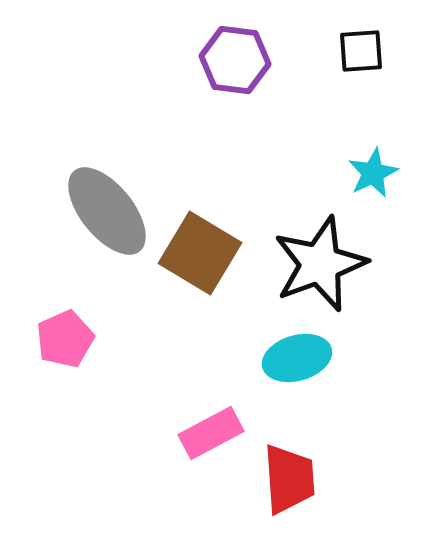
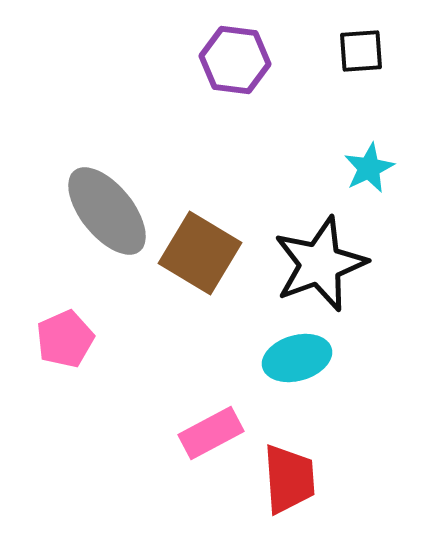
cyan star: moved 4 px left, 5 px up
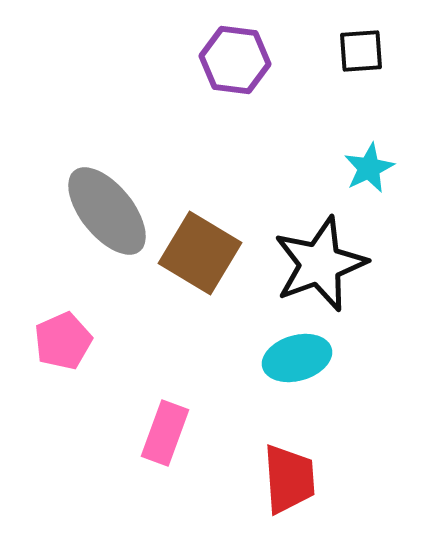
pink pentagon: moved 2 px left, 2 px down
pink rectangle: moved 46 px left; rotated 42 degrees counterclockwise
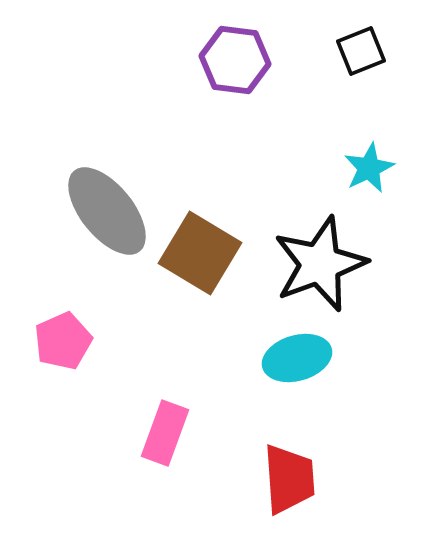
black square: rotated 18 degrees counterclockwise
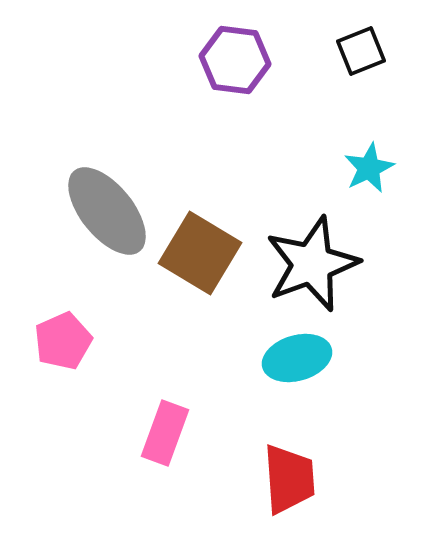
black star: moved 8 px left
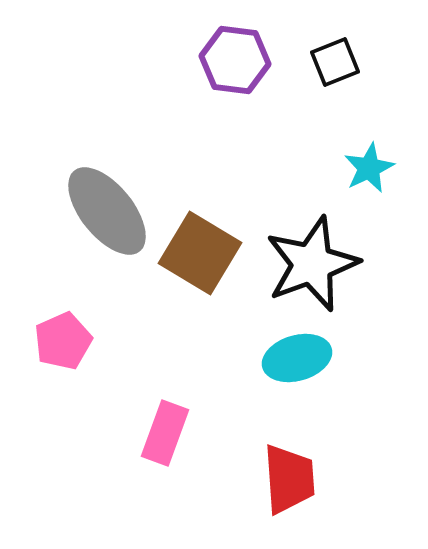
black square: moved 26 px left, 11 px down
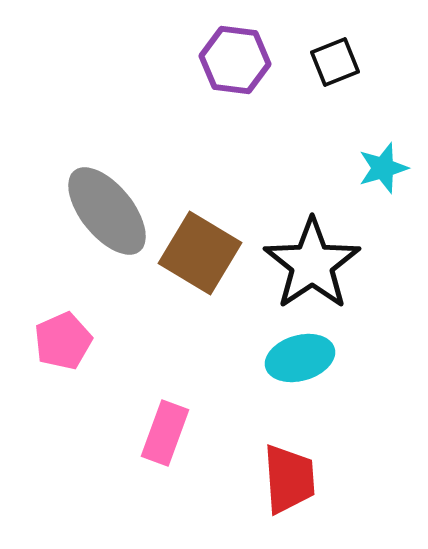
cyan star: moved 14 px right; rotated 9 degrees clockwise
black star: rotated 14 degrees counterclockwise
cyan ellipse: moved 3 px right
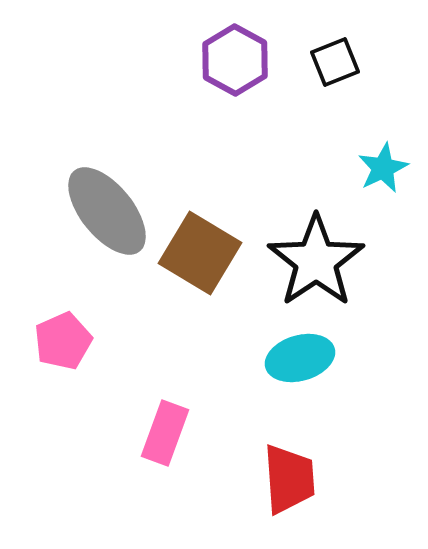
purple hexagon: rotated 22 degrees clockwise
cyan star: rotated 9 degrees counterclockwise
black star: moved 4 px right, 3 px up
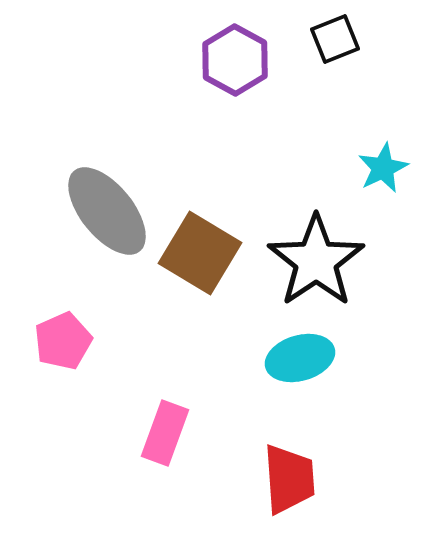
black square: moved 23 px up
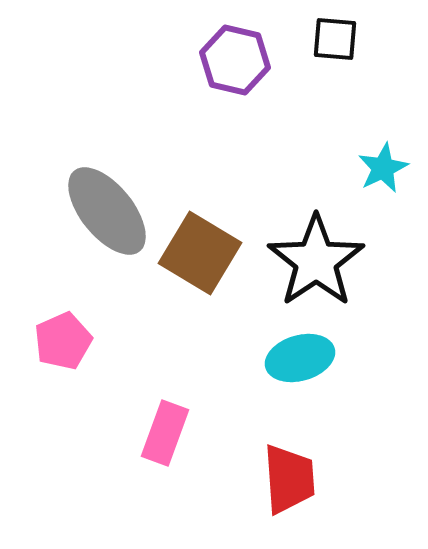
black square: rotated 27 degrees clockwise
purple hexagon: rotated 16 degrees counterclockwise
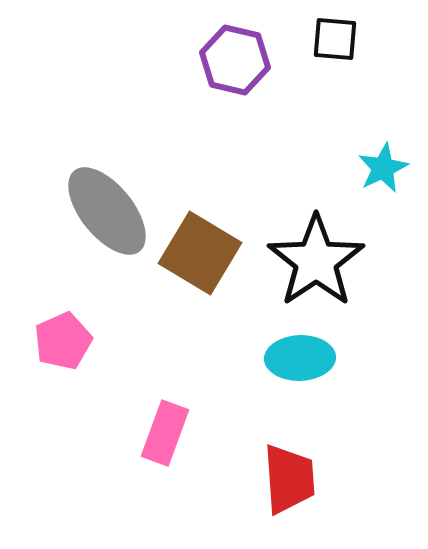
cyan ellipse: rotated 14 degrees clockwise
